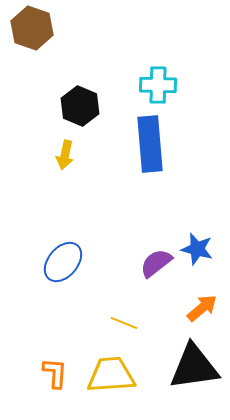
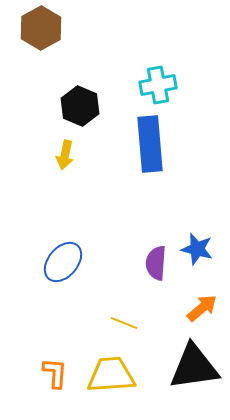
brown hexagon: moved 9 px right; rotated 12 degrees clockwise
cyan cross: rotated 12 degrees counterclockwise
purple semicircle: rotated 48 degrees counterclockwise
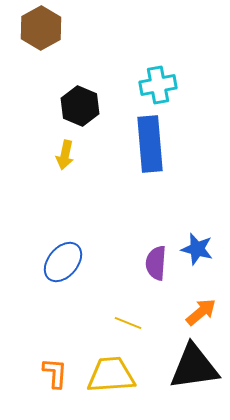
orange arrow: moved 1 px left, 4 px down
yellow line: moved 4 px right
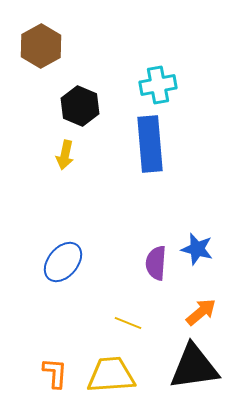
brown hexagon: moved 18 px down
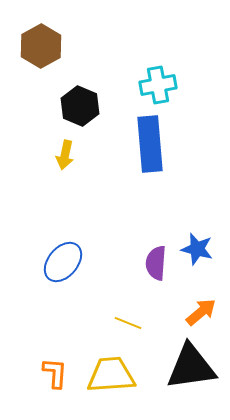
black triangle: moved 3 px left
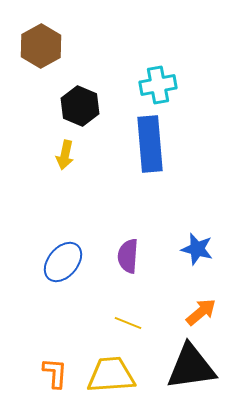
purple semicircle: moved 28 px left, 7 px up
